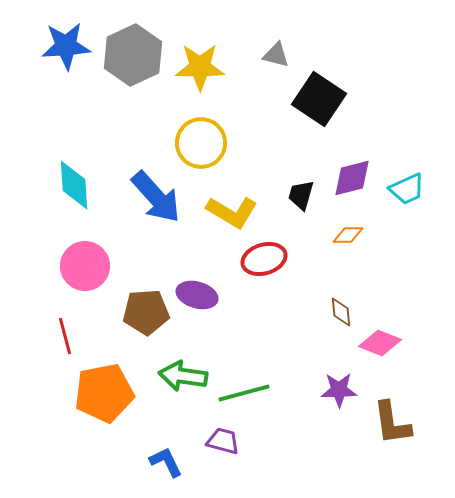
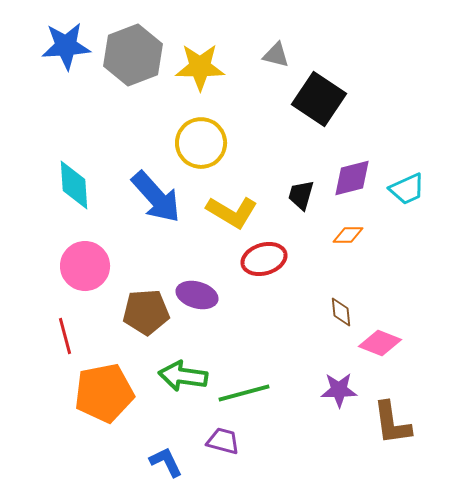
gray hexagon: rotated 4 degrees clockwise
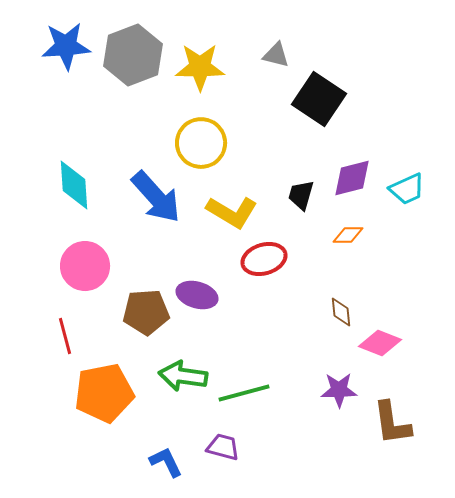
purple trapezoid: moved 6 px down
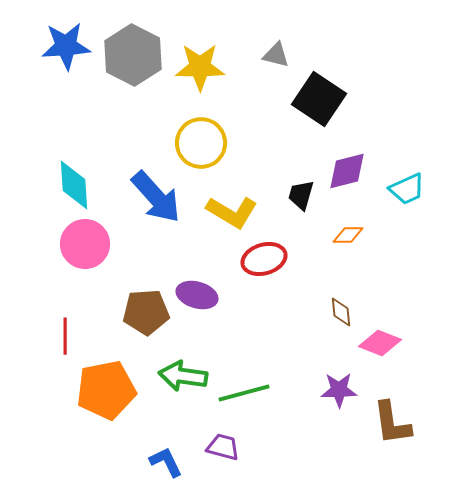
gray hexagon: rotated 12 degrees counterclockwise
purple diamond: moved 5 px left, 7 px up
pink circle: moved 22 px up
red line: rotated 15 degrees clockwise
orange pentagon: moved 2 px right, 3 px up
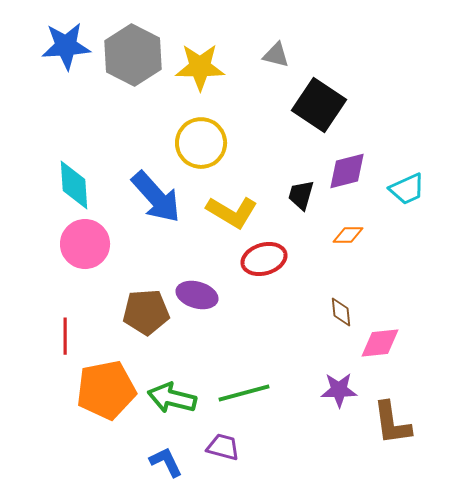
black square: moved 6 px down
pink diamond: rotated 27 degrees counterclockwise
green arrow: moved 11 px left, 22 px down; rotated 6 degrees clockwise
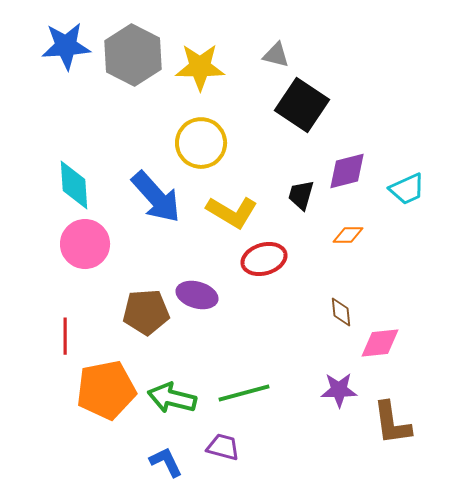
black square: moved 17 px left
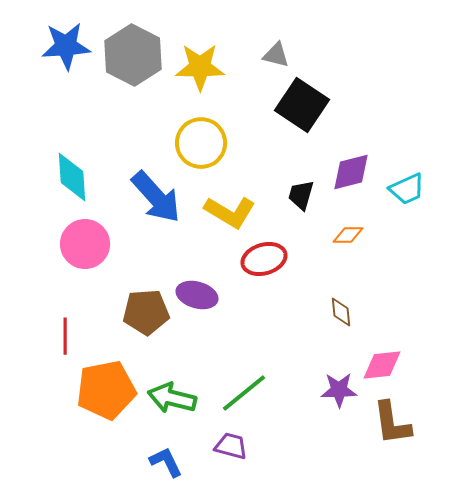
purple diamond: moved 4 px right, 1 px down
cyan diamond: moved 2 px left, 8 px up
yellow L-shape: moved 2 px left
pink diamond: moved 2 px right, 22 px down
green line: rotated 24 degrees counterclockwise
purple trapezoid: moved 8 px right, 1 px up
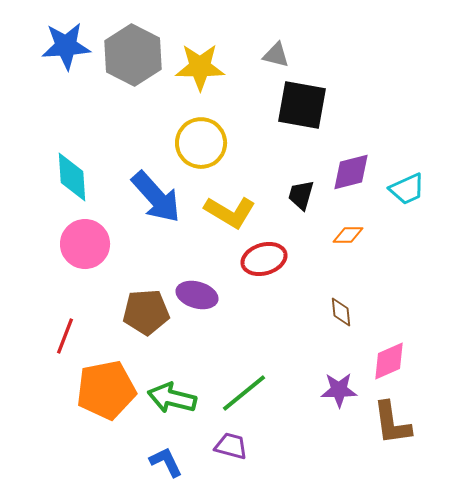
black square: rotated 24 degrees counterclockwise
red line: rotated 21 degrees clockwise
pink diamond: moved 7 px right, 4 px up; rotated 18 degrees counterclockwise
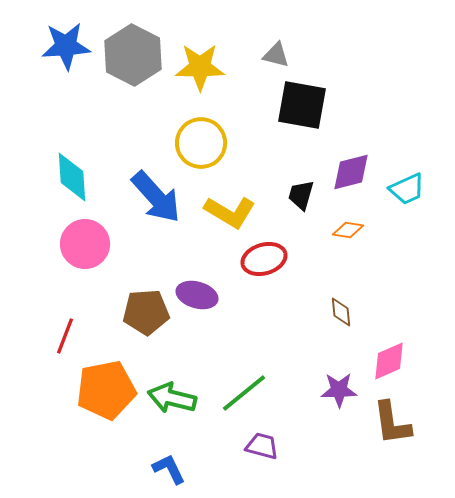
orange diamond: moved 5 px up; rotated 8 degrees clockwise
purple trapezoid: moved 31 px right
blue L-shape: moved 3 px right, 7 px down
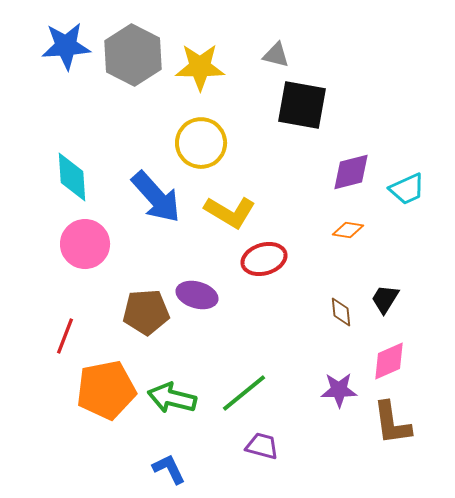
black trapezoid: moved 84 px right, 104 px down; rotated 16 degrees clockwise
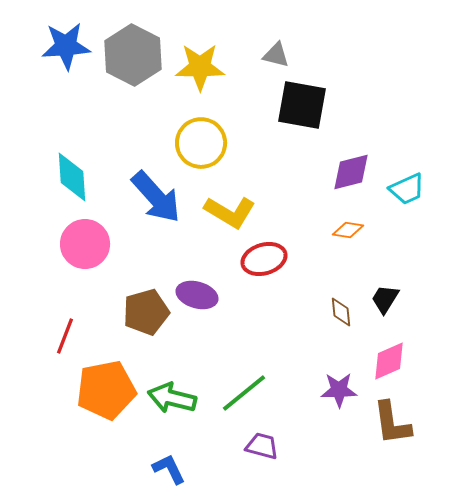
brown pentagon: rotated 12 degrees counterclockwise
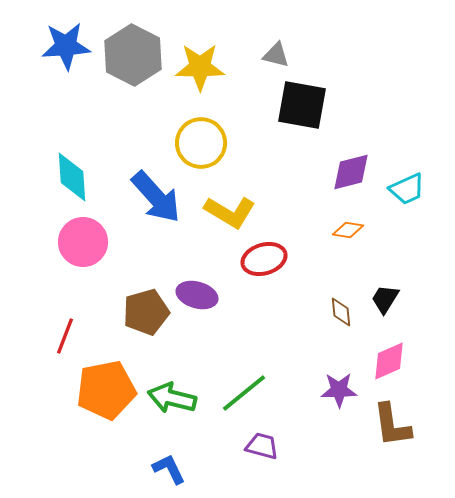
pink circle: moved 2 px left, 2 px up
brown L-shape: moved 2 px down
